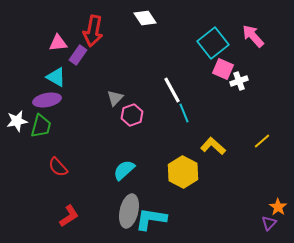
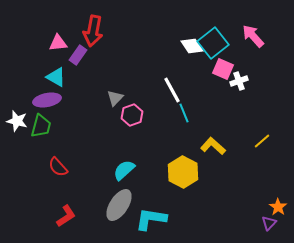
white diamond: moved 47 px right, 28 px down
white star: rotated 25 degrees clockwise
gray ellipse: moved 10 px left, 6 px up; rotated 20 degrees clockwise
red L-shape: moved 3 px left
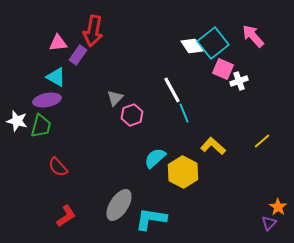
cyan semicircle: moved 31 px right, 12 px up
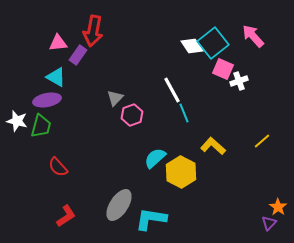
yellow hexagon: moved 2 px left
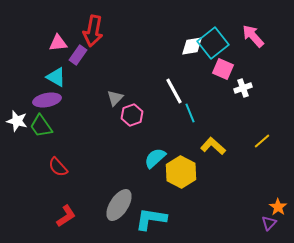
white diamond: rotated 65 degrees counterclockwise
white cross: moved 4 px right, 7 px down
white line: moved 2 px right, 1 px down
cyan line: moved 6 px right
green trapezoid: rotated 130 degrees clockwise
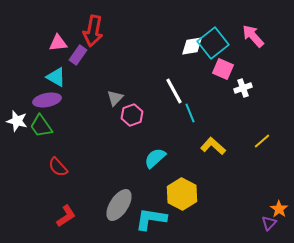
yellow hexagon: moved 1 px right, 22 px down
orange star: moved 1 px right, 2 px down
